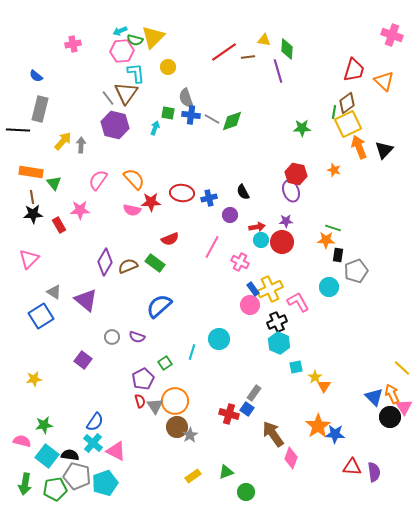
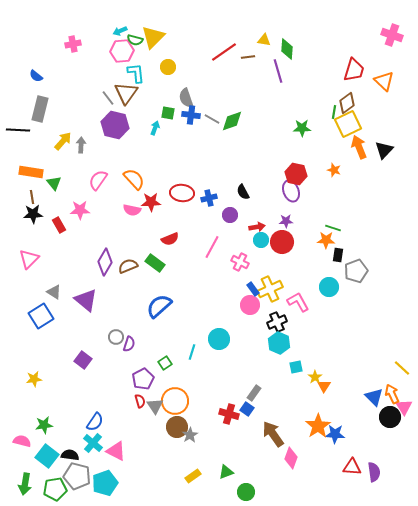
gray circle at (112, 337): moved 4 px right
purple semicircle at (137, 337): moved 8 px left, 7 px down; rotated 91 degrees counterclockwise
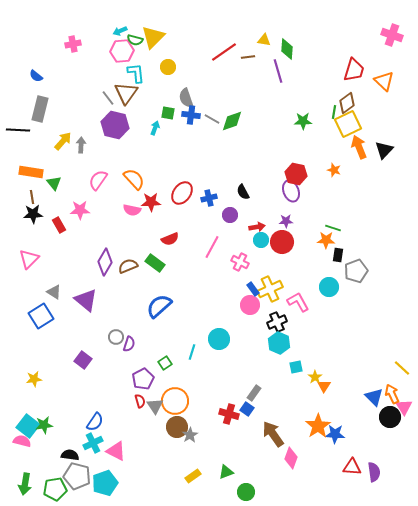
green star at (302, 128): moved 1 px right, 7 px up
red ellipse at (182, 193): rotated 60 degrees counterclockwise
cyan cross at (93, 443): rotated 24 degrees clockwise
cyan square at (47, 456): moved 19 px left, 30 px up
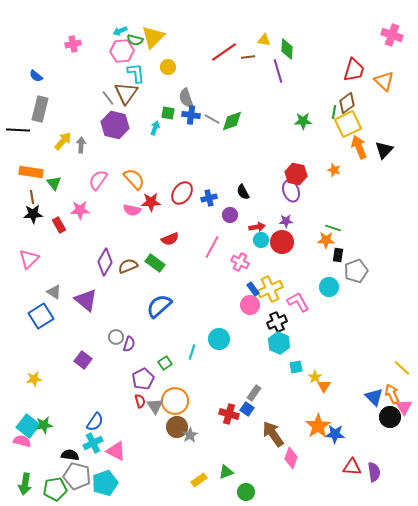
yellow rectangle at (193, 476): moved 6 px right, 4 px down
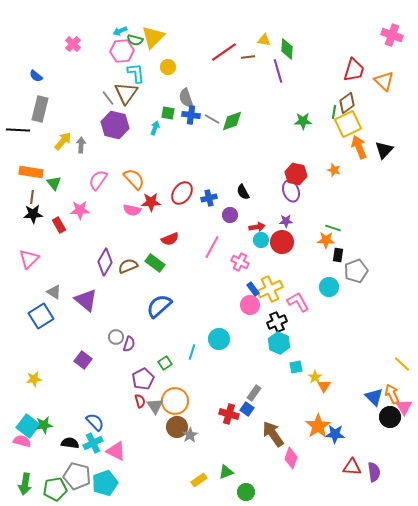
pink cross at (73, 44): rotated 35 degrees counterclockwise
brown line at (32, 197): rotated 16 degrees clockwise
yellow line at (402, 368): moved 4 px up
blue semicircle at (95, 422): rotated 78 degrees counterclockwise
black semicircle at (70, 455): moved 12 px up
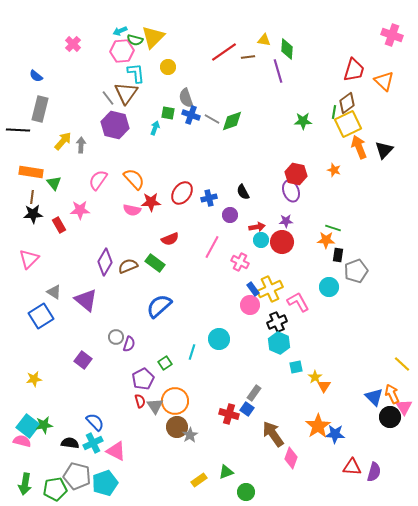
blue cross at (191, 115): rotated 12 degrees clockwise
purple semicircle at (374, 472): rotated 24 degrees clockwise
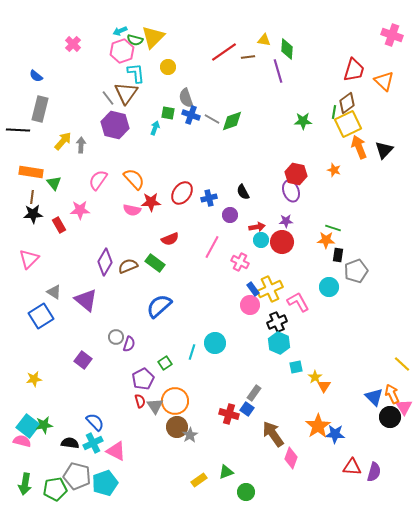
pink hexagon at (122, 51): rotated 15 degrees counterclockwise
cyan circle at (219, 339): moved 4 px left, 4 px down
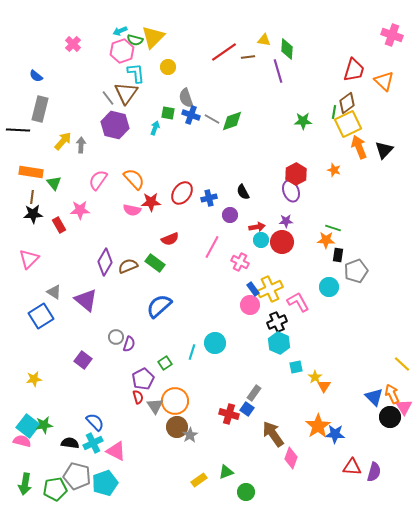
red hexagon at (296, 174): rotated 20 degrees clockwise
red semicircle at (140, 401): moved 2 px left, 4 px up
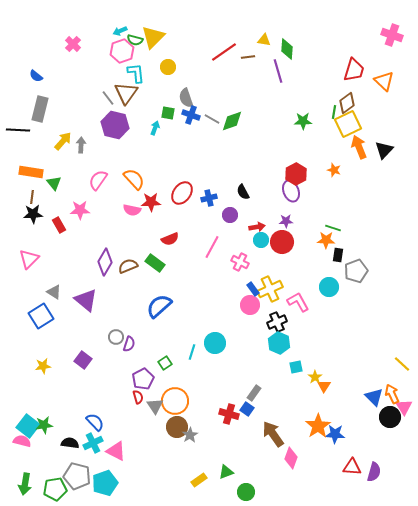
yellow star at (34, 379): moved 9 px right, 13 px up
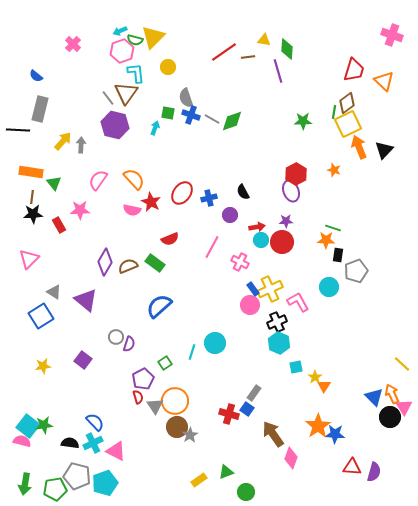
red star at (151, 202): rotated 30 degrees clockwise
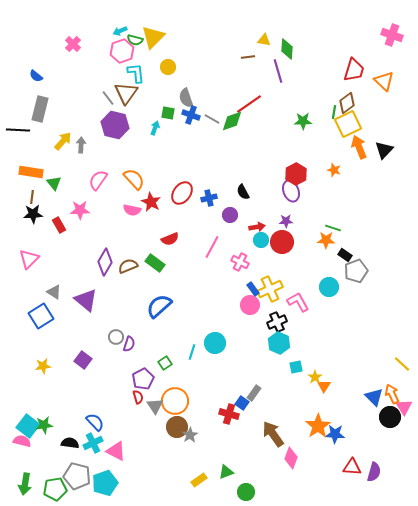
red line at (224, 52): moved 25 px right, 52 px down
black rectangle at (338, 255): moved 7 px right; rotated 64 degrees counterclockwise
blue square at (247, 409): moved 5 px left, 6 px up
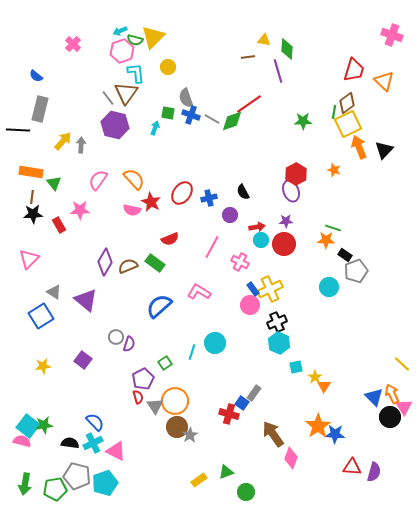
red circle at (282, 242): moved 2 px right, 2 px down
pink L-shape at (298, 302): moved 99 px left, 10 px up; rotated 30 degrees counterclockwise
